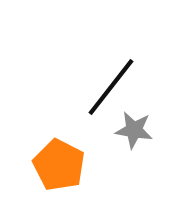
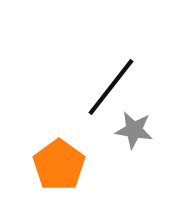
orange pentagon: rotated 9 degrees clockwise
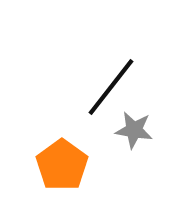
orange pentagon: moved 3 px right
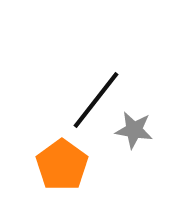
black line: moved 15 px left, 13 px down
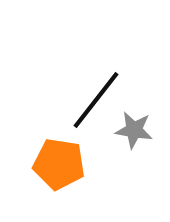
orange pentagon: moved 3 px left, 1 px up; rotated 27 degrees counterclockwise
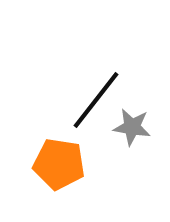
gray star: moved 2 px left, 3 px up
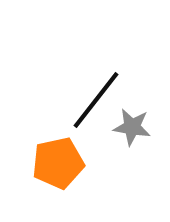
orange pentagon: moved 1 px left, 1 px up; rotated 21 degrees counterclockwise
